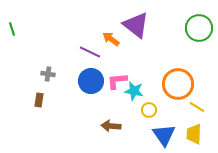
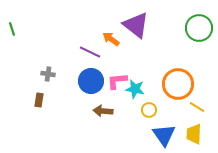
cyan star: moved 1 px right, 2 px up
brown arrow: moved 8 px left, 15 px up
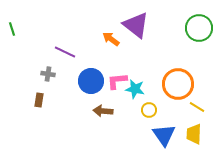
purple line: moved 25 px left
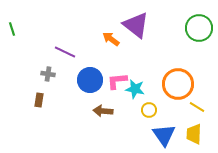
blue circle: moved 1 px left, 1 px up
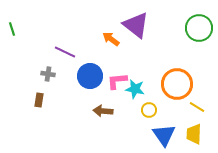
blue circle: moved 4 px up
orange circle: moved 1 px left
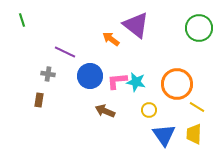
green line: moved 10 px right, 9 px up
cyan star: moved 1 px right, 7 px up
brown arrow: moved 2 px right; rotated 18 degrees clockwise
